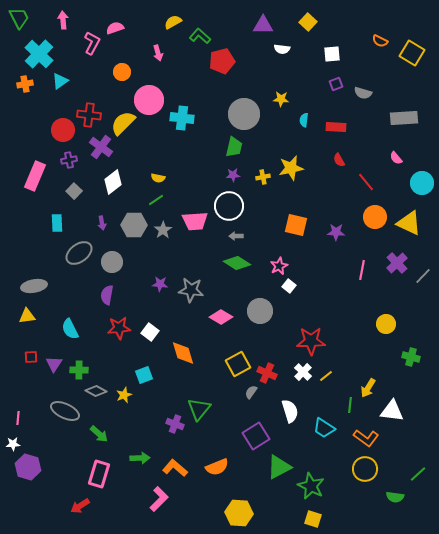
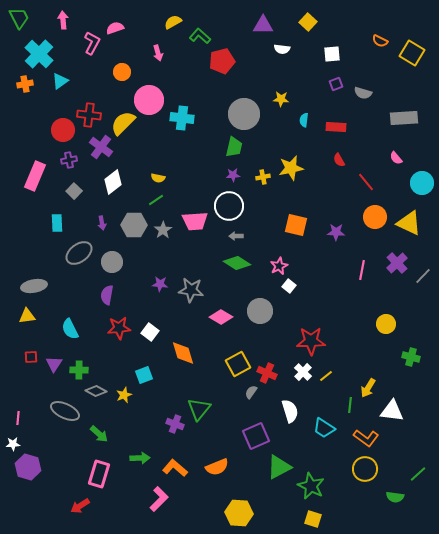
purple square at (256, 436): rotated 8 degrees clockwise
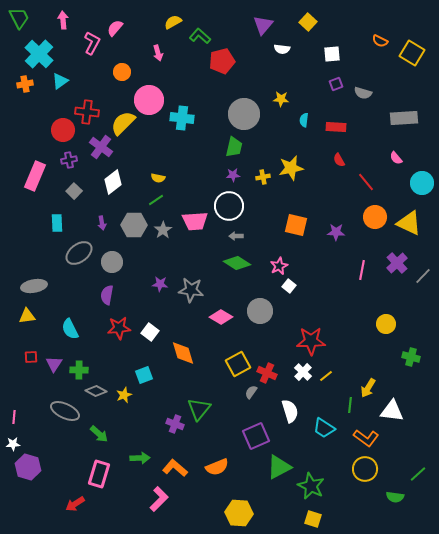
purple triangle at (263, 25): rotated 50 degrees counterclockwise
pink semicircle at (115, 28): rotated 30 degrees counterclockwise
red cross at (89, 115): moved 2 px left, 3 px up
pink line at (18, 418): moved 4 px left, 1 px up
red arrow at (80, 506): moved 5 px left, 2 px up
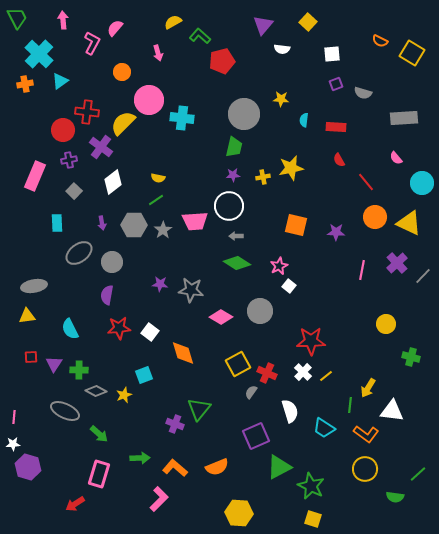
green trapezoid at (19, 18): moved 2 px left
orange L-shape at (366, 438): moved 4 px up
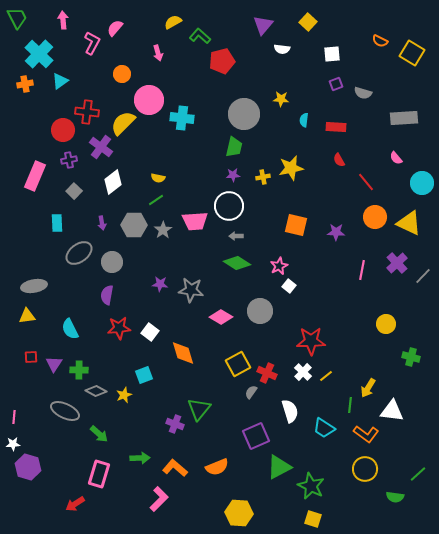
orange circle at (122, 72): moved 2 px down
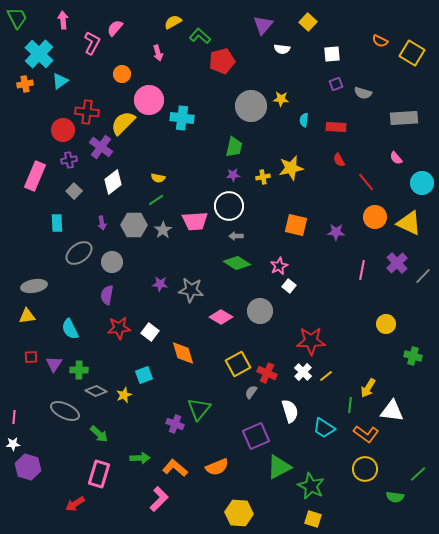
gray circle at (244, 114): moved 7 px right, 8 px up
green cross at (411, 357): moved 2 px right, 1 px up
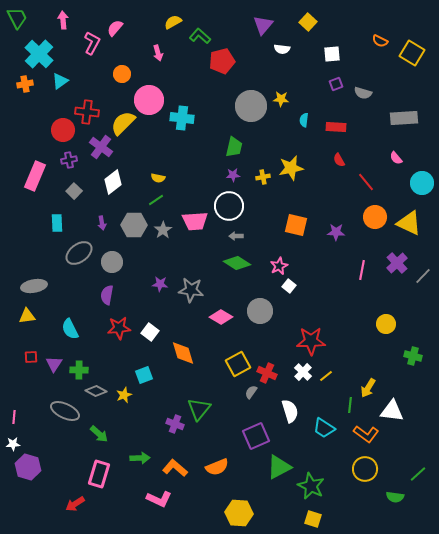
pink L-shape at (159, 499): rotated 70 degrees clockwise
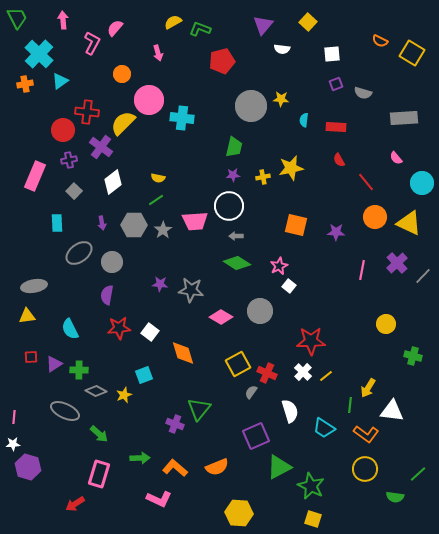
green L-shape at (200, 36): moved 7 px up; rotated 20 degrees counterclockwise
purple triangle at (54, 364): rotated 24 degrees clockwise
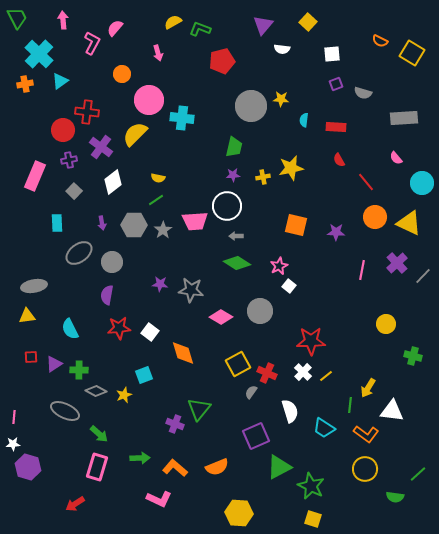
yellow semicircle at (123, 123): moved 12 px right, 11 px down
white circle at (229, 206): moved 2 px left
pink rectangle at (99, 474): moved 2 px left, 7 px up
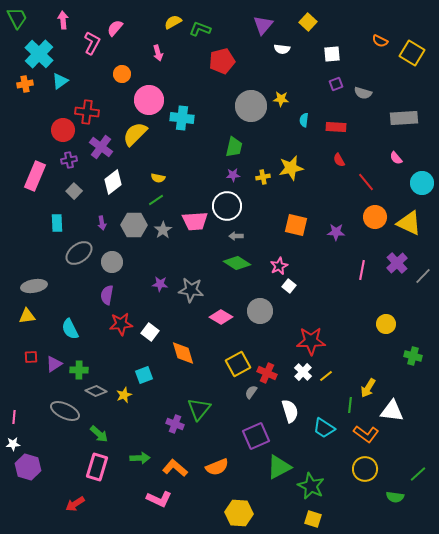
red star at (119, 328): moved 2 px right, 4 px up
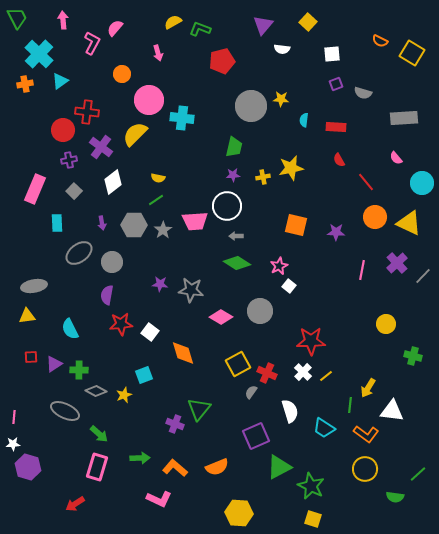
pink rectangle at (35, 176): moved 13 px down
